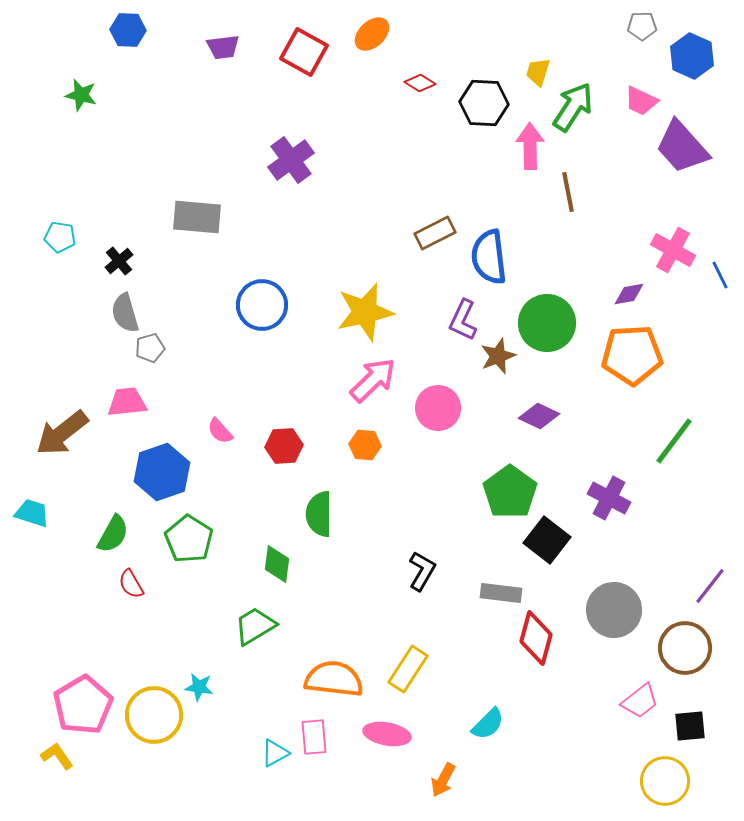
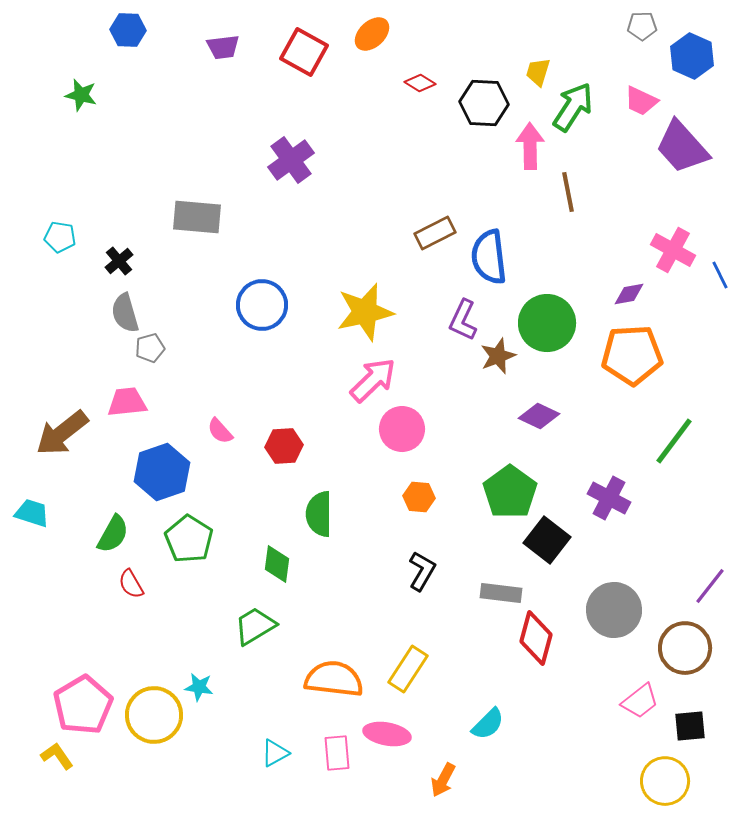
pink circle at (438, 408): moved 36 px left, 21 px down
orange hexagon at (365, 445): moved 54 px right, 52 px down
pink rectangle at (314, 737): moved 23 px right, 16 px down
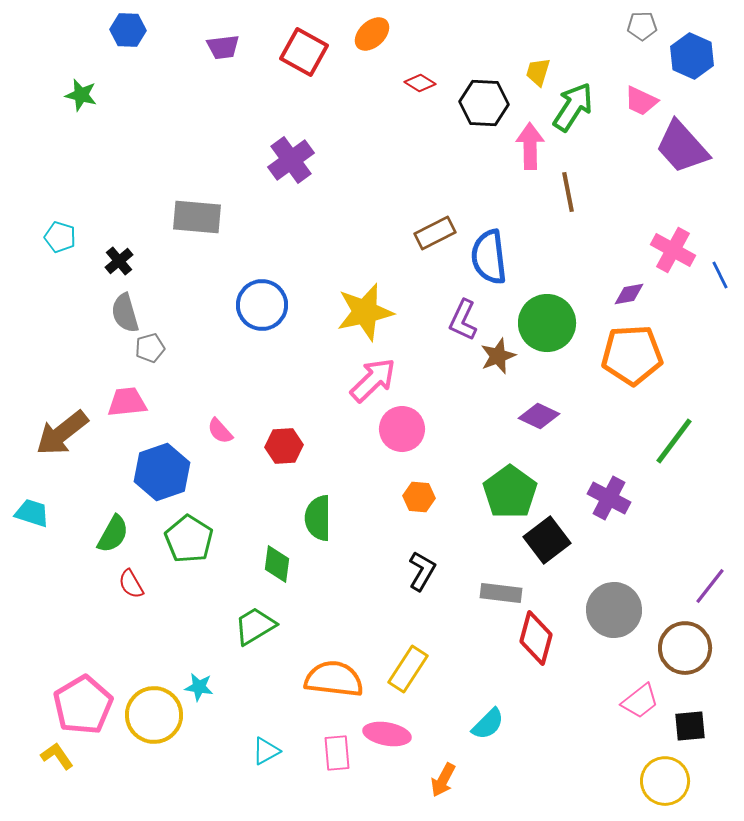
cyan pentagon at (60, 237): rotated 8 degrees clockwise
green semicircle at (319, 514): moved 1 px left, 4 px down
black square at (547, 540): rotated 15 degrees clockwise
cyan triangle at (275, 753): moved 9 px left, 2 px up
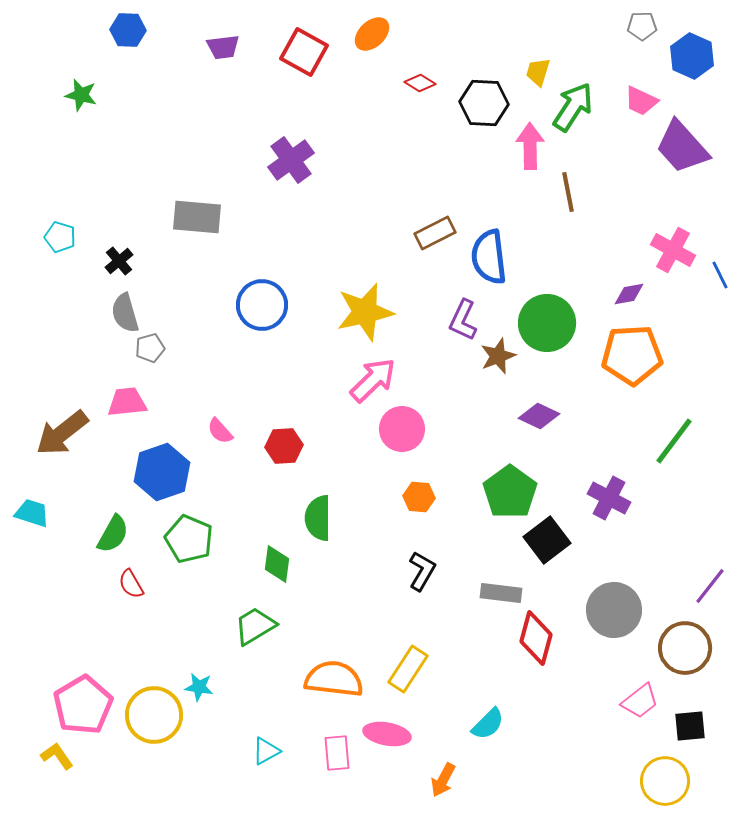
green pentagon at (189, 539): rotated 9 degrees counterclockwise
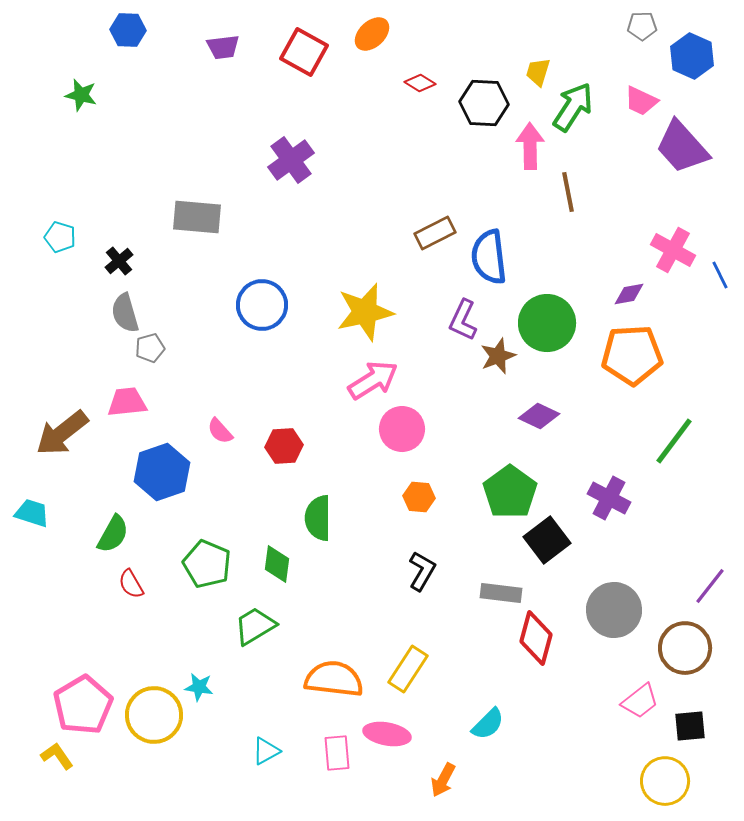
pink arrow at (373, 380): rotated 12 degrees clockwise
green pentagon at (189, 539): moved 18 px right, 25 px down
